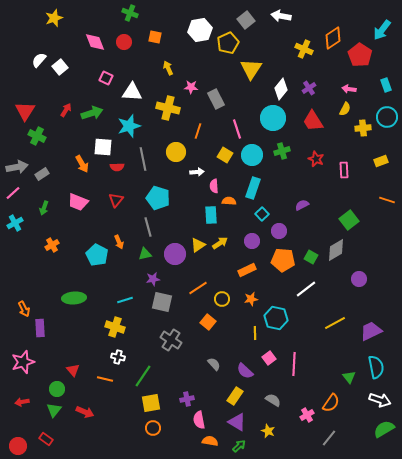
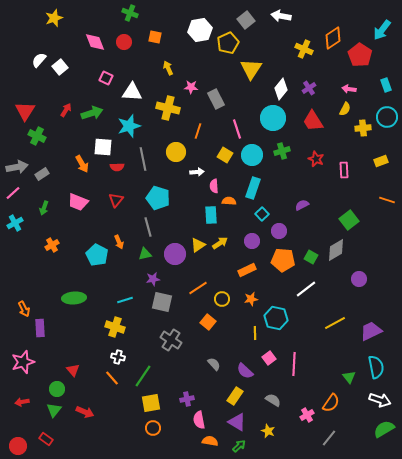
orange line at (105, 379): moved 7 px right, 1 px up; rotated 35 degrees clockwise
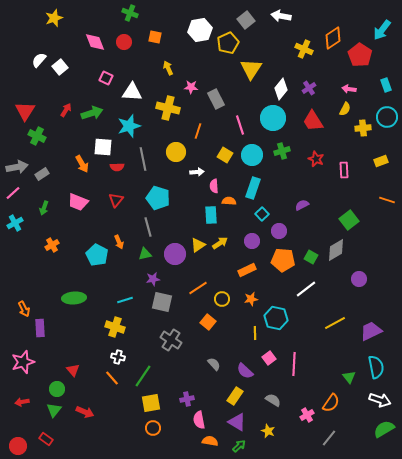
pink line at (237, 129): moved 3 px right, 4 px up
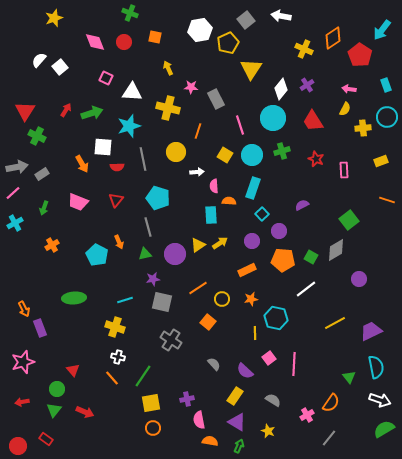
purple cross at (309, 88): moved 2 px left, 3 px up
purple rectangle at (40, 328): rotated 18 degrees counterclockwise
green arrow at (239, 446): rotated 24 degrees counterclockwise
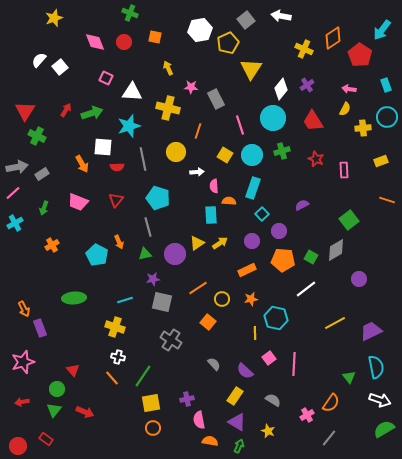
yellow triangle at (198, 245): moved 1 px left, 2 px up
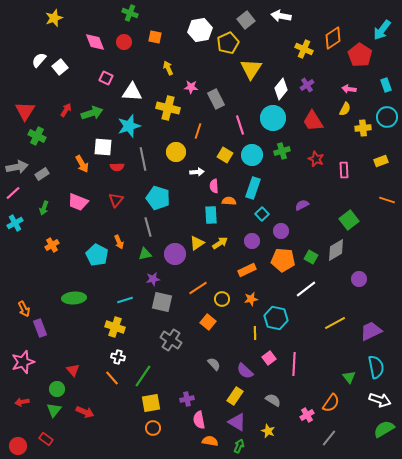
purple circle at (279, 231): moved 2 px right
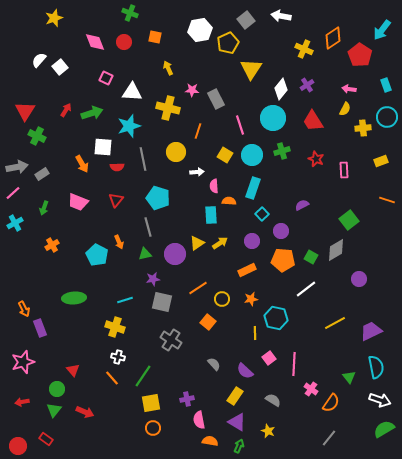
pink star at (191, 87): moved 1 px right, 3 px down
pink cross at (307, 415): moved 4 px right, 26 px up; rotated 24 degrees counterclockwise
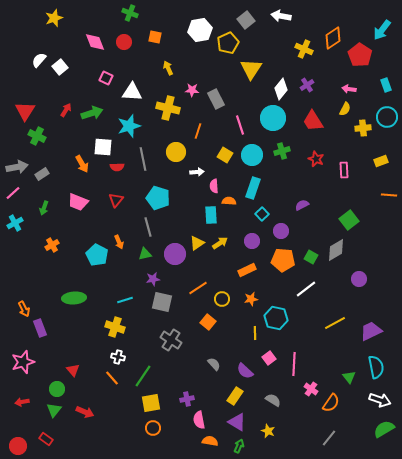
orange line at (387, 200): moved 2 px right, 5 px up; rotated 14 degrees counterclockwise
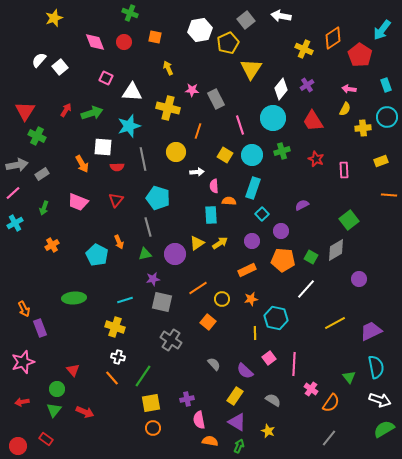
gray arrow at (17, 167): moved 2 px up
white line at (306, 289): rotated 10 degrees counterclockwise
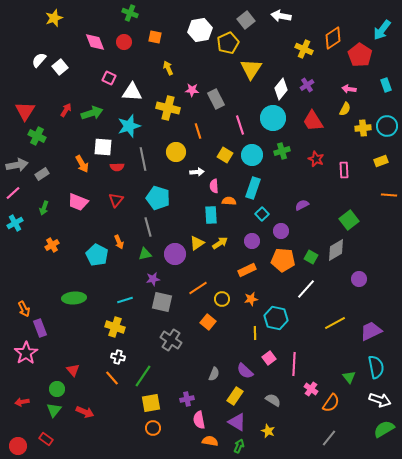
pink square at (106, 78): moved 3 px right
cyan circle at (387, 117): moved 9 px down
orange line at (198, 131): rotated 35 degrees counterclockwise
pink star at (23, 362): moved 3 px right, 9 px up; rotated 15 degrees counterclockwise
gray semicircle at (214, 364): moved 10 px down; rotated 64 degrees clockwise
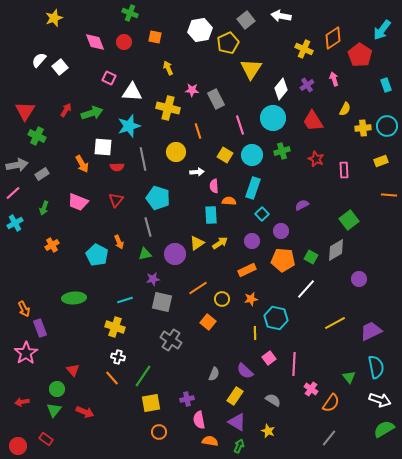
pink arrow at (349, 89): moved 15 px left, 10 px up; rotated 64 degrees clockwise
orange circle at (153, 428): moved 6 px right, 4 px down
